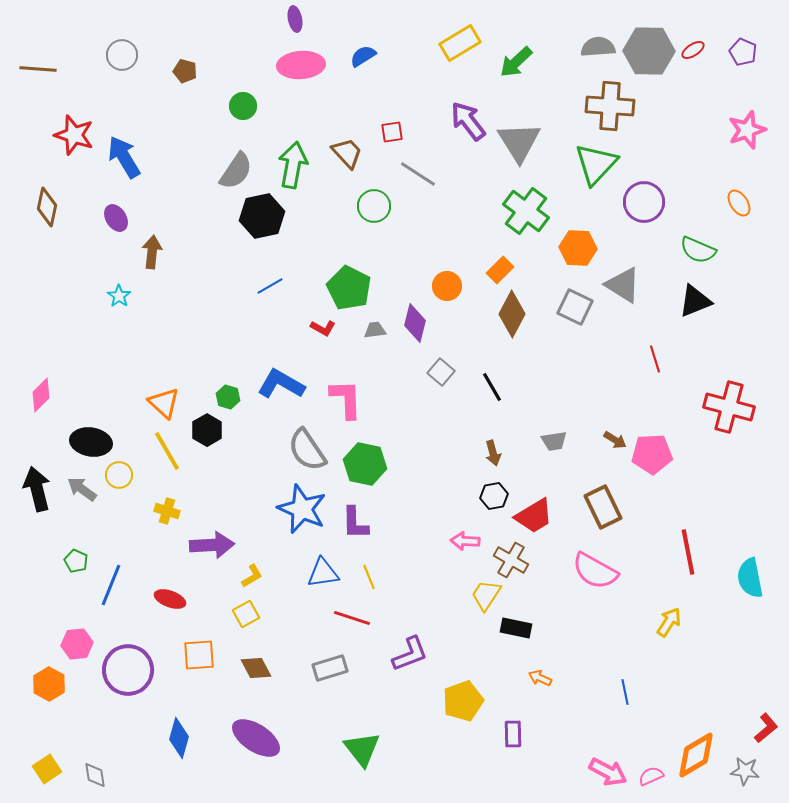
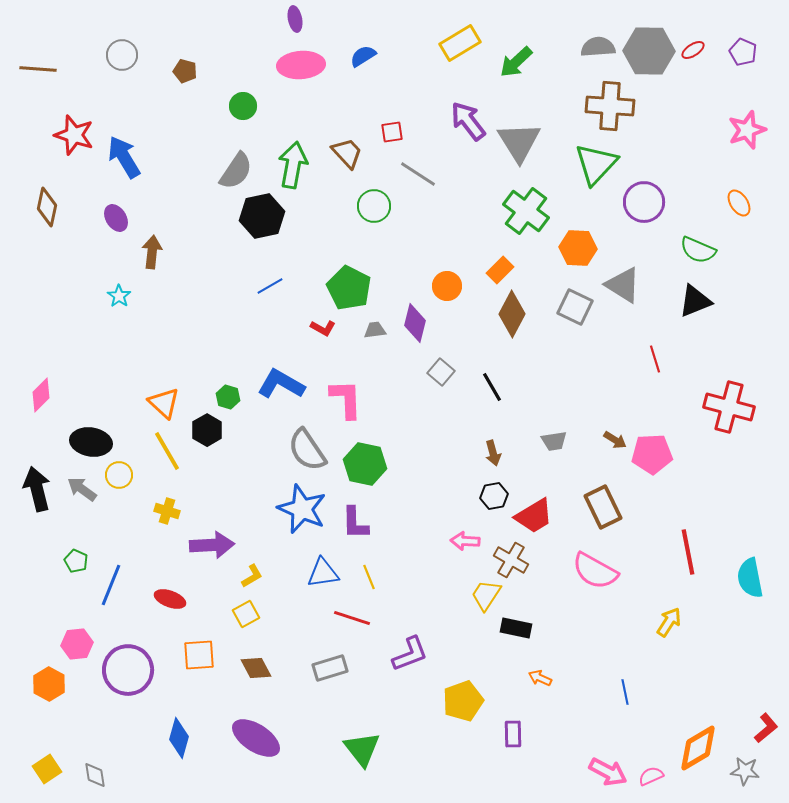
orange diamond at (696, 755): moved 2 px right, 7 px up
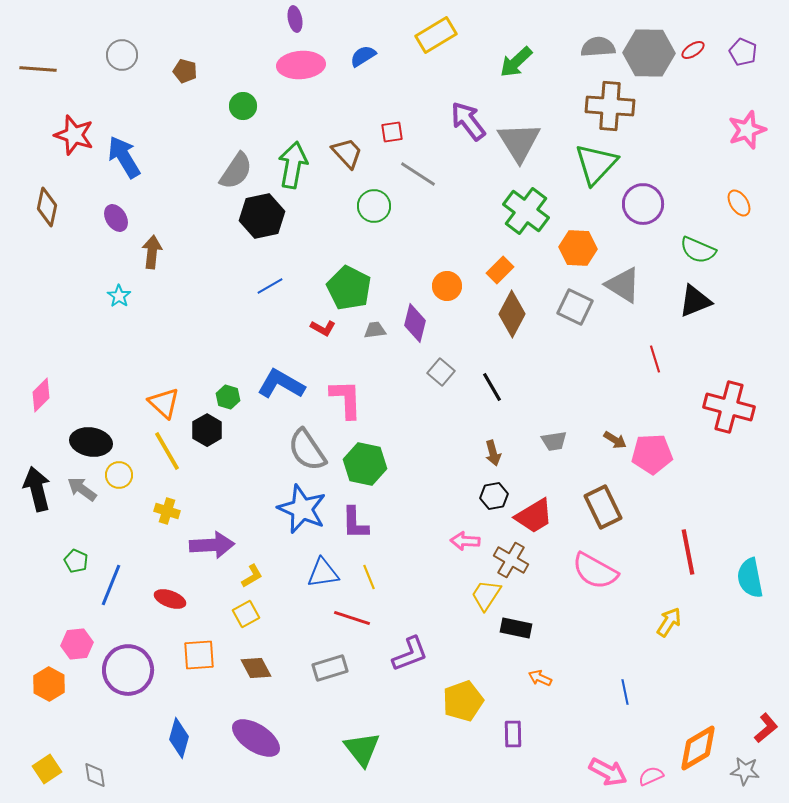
yellow rectangle at (460, 43): moved 24 px left, 8 px up
gray hexagon at (649, 51): moved 2 px down
purple circle at (644, 202): moved 1 px left, 2 px down
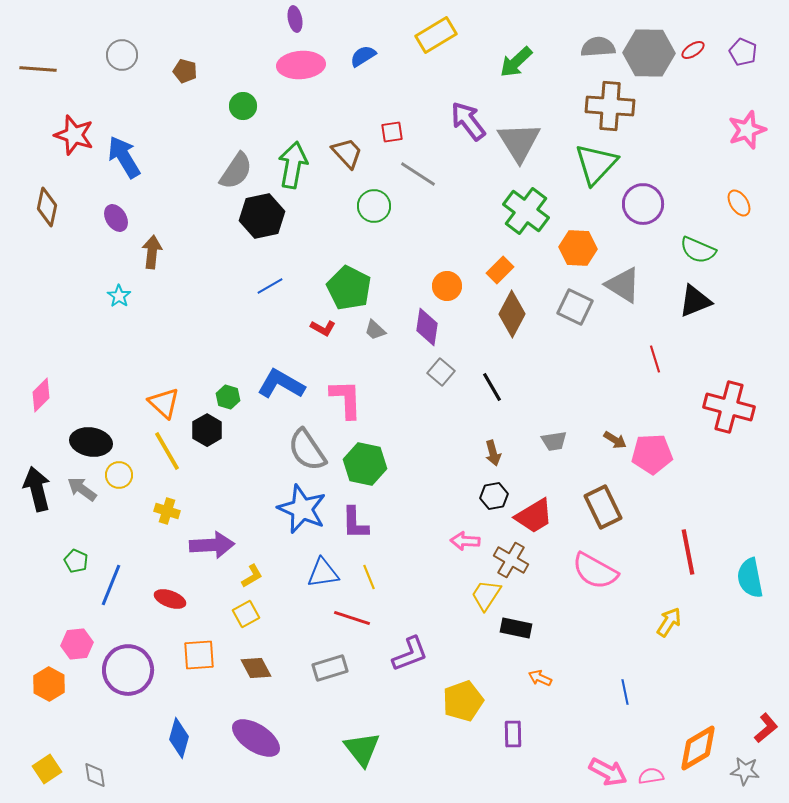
purple diamond at (415, 323): moved 12 px right, 4 px down; rotated 6 degrees counterclockwise
gray trapezoid at (375, 330): rotated 130 degrees counterclockwise
pink semicircle at (651, 776): rotated 15 degrees clockwise
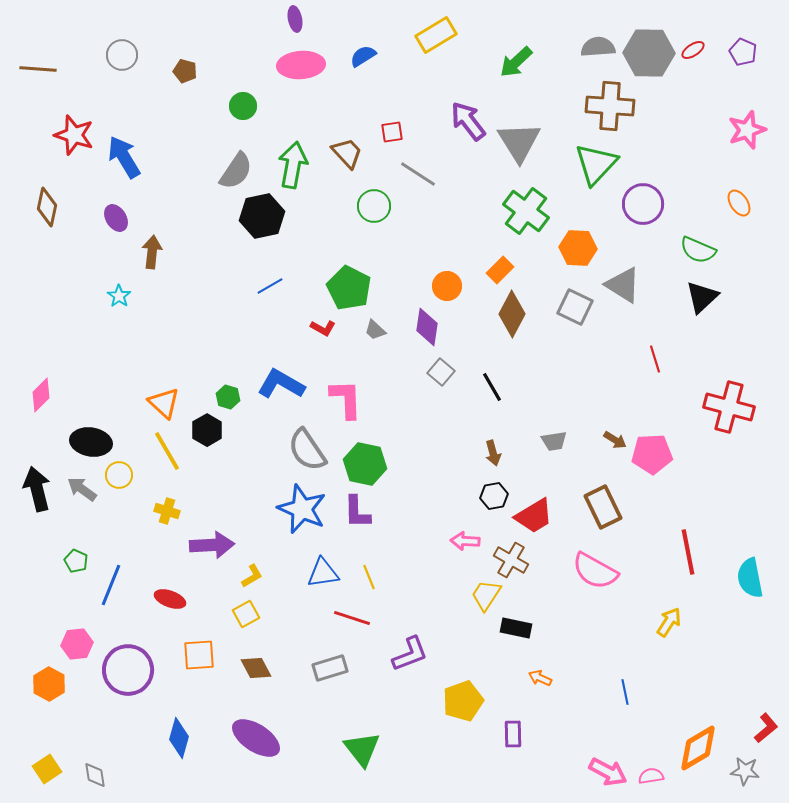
black triangle at (695, 301): moved 7 px right, 4 px up; rotated 21 degrees counterclockwise
purple L-shape at (355, 523): moved 2 px right, 11 px up
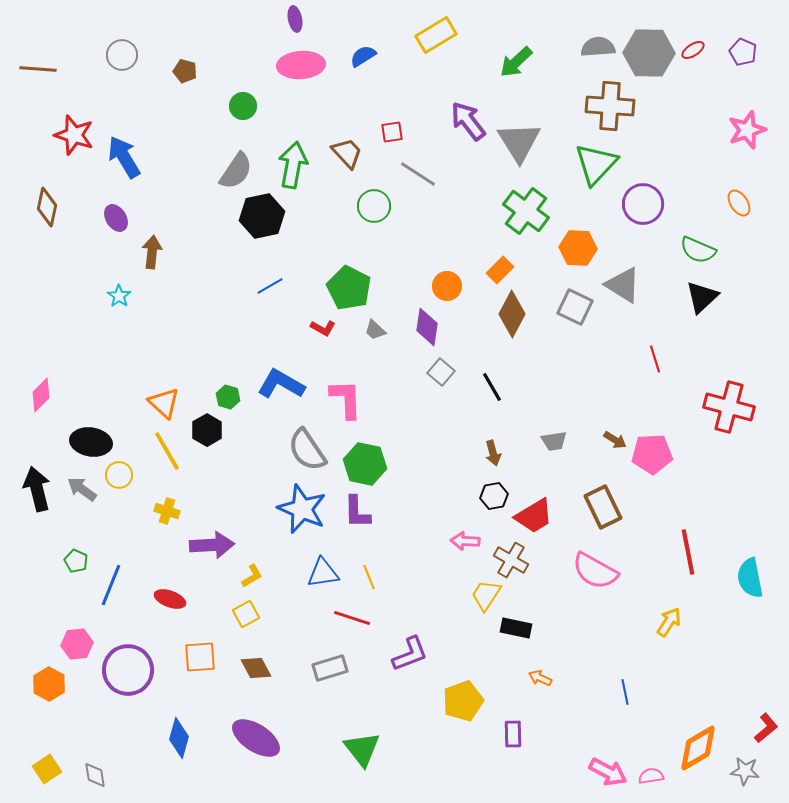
orange square at (199, 655): moved 1 px right, 2 px down
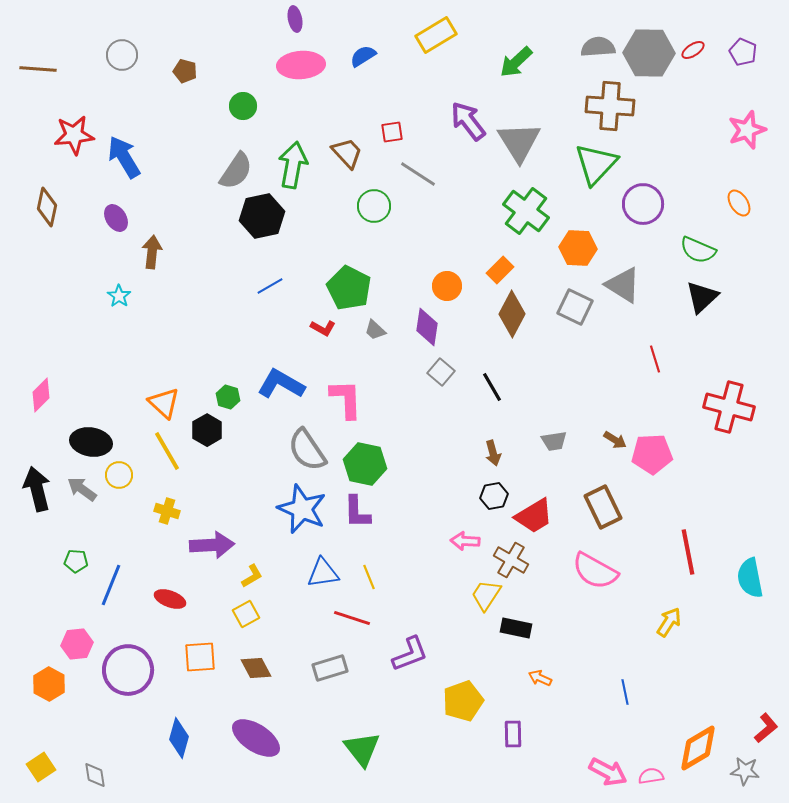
red star at (74, 135): rotated 24 degrees counterclockwise
green pentagon at (76, 561): rotated 20 degrees counterclockwise
yellow square at (47, 769): moved 6 px left, 2 px up
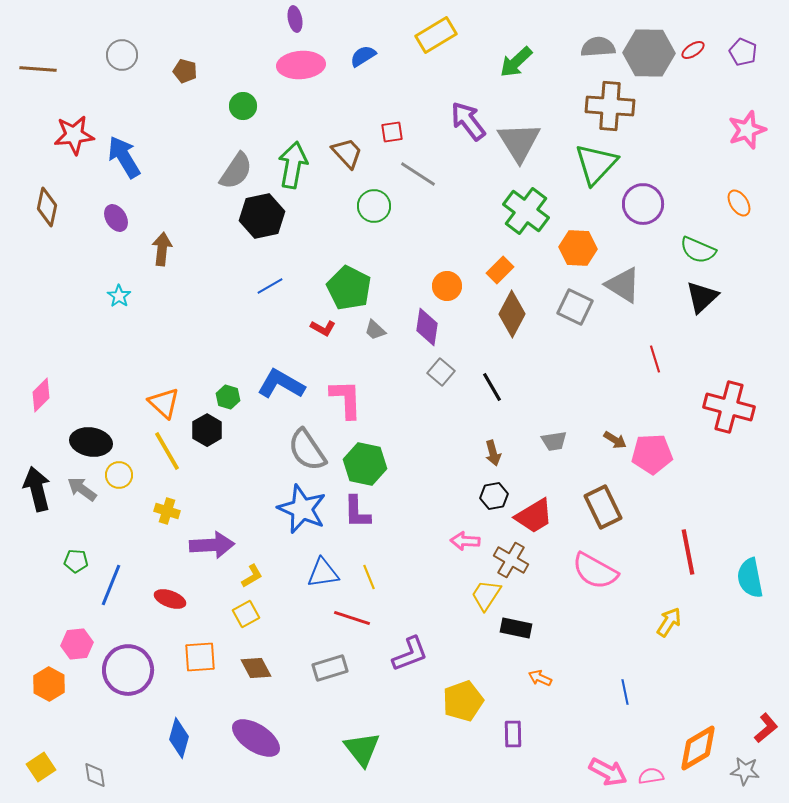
brown arrow at (152, 252): moved 10 px right, 3 px up
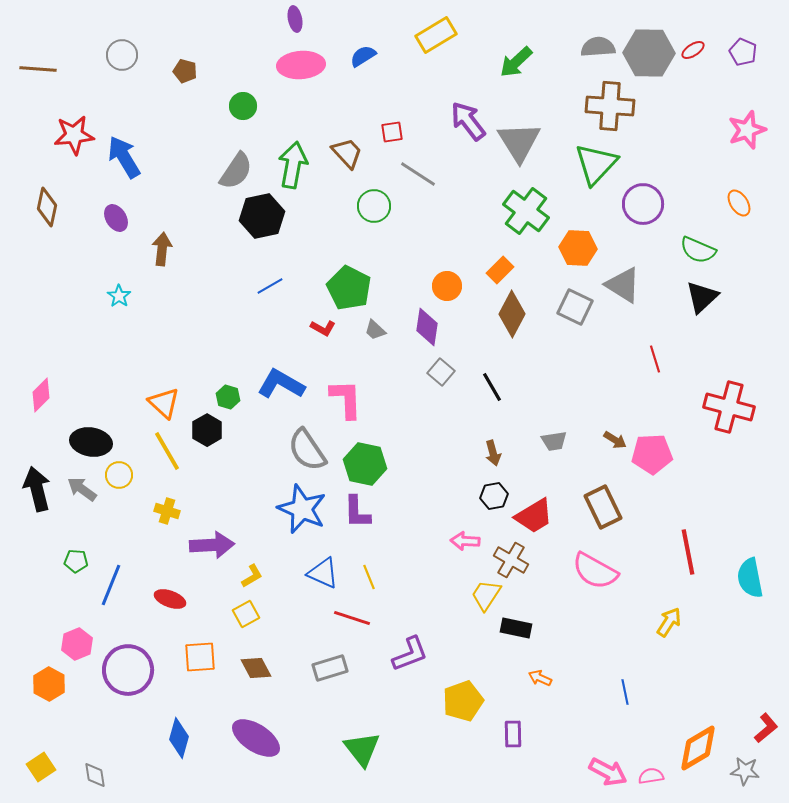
blue triangle at (323, 573): rotated 32 degrees clockwise
pink hexagon at (77, 644): rotated 16 degrees counterclockwise
